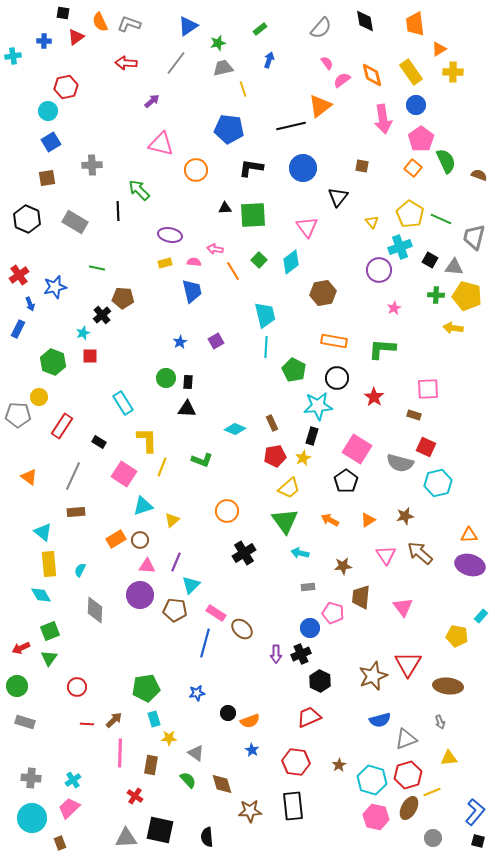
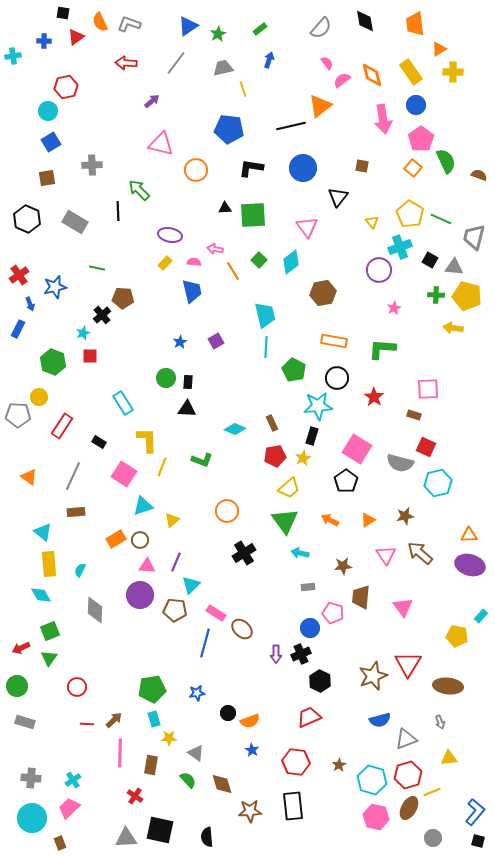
green star at (218, 43): moved 9 px up; rotated 14 degrees counterclockwise
yellow rectangle at (165, 263): rotated 32 degrees counterclockwise
green pentagon at (146, 688): moved 6 px right, 1 px down
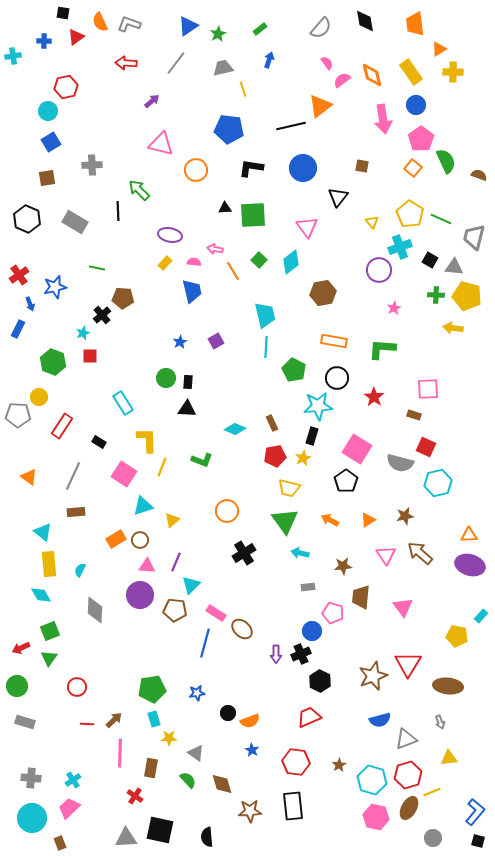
yellow trapezoid at (289, 488): rotated 55 degrees clockwise
blue circle at (310, 628): moved 2 px right, 3 px down
brown rectangle at (151, 765): moved 3 px down
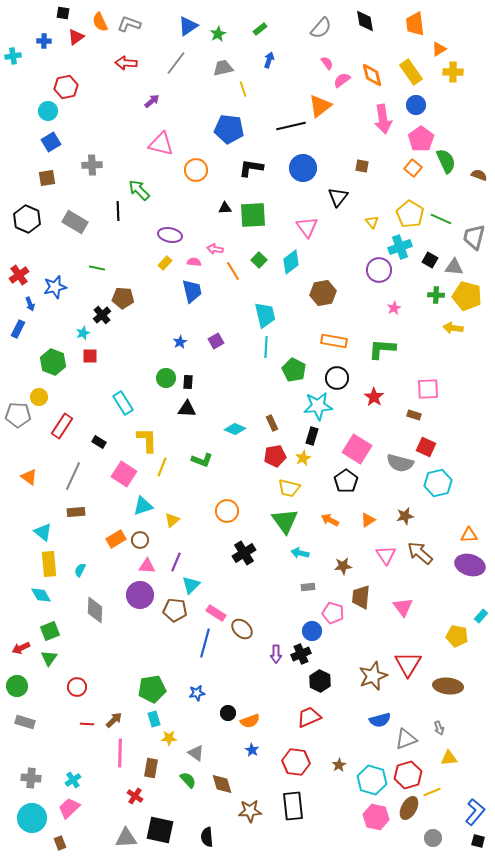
gray arrow at (440, 722): moved 1 px left, 6 px down
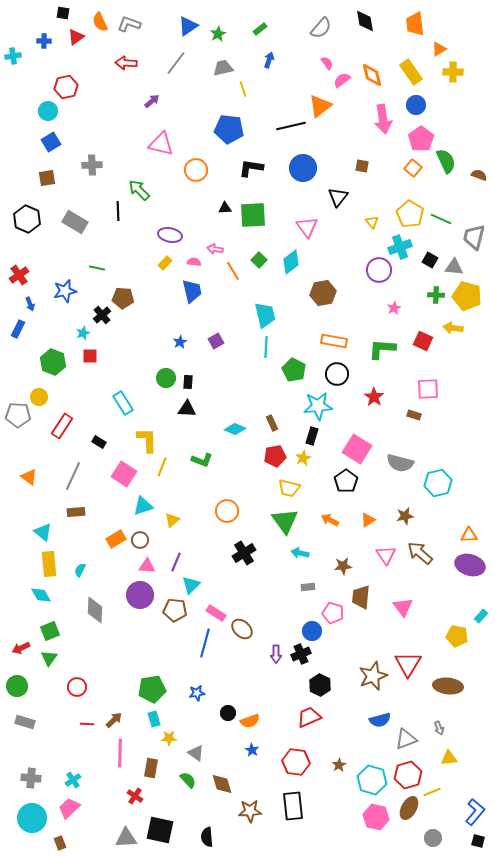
blue star at (55, 287): moved 10 px right, 4 px down
black circle at (337, 378): moved 4 px up
red square at (426, 447): moved 3 px left, 106 px up
black hexagon at (320, 681): moved 4 px down
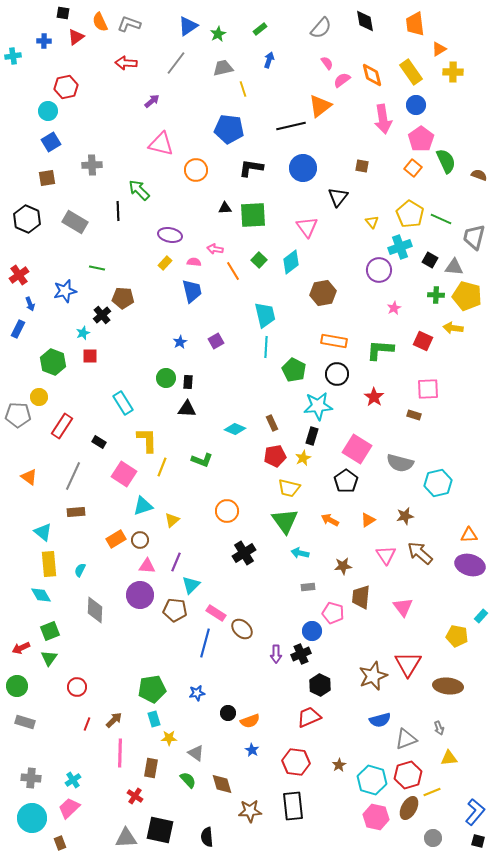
green L-shape at (382, 349): moved 2 px left, 1 px down
red line at (87, 724): rotated 72 degrees counterclockwise
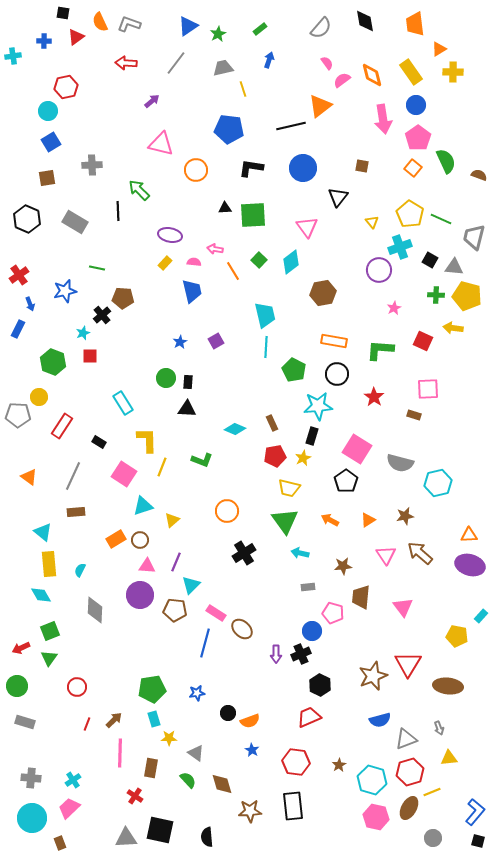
pink pentagon at (421, 139): moved 3 px left, 1 px up
red hexagon at (408, 775): moved 2 px right, 3 px up
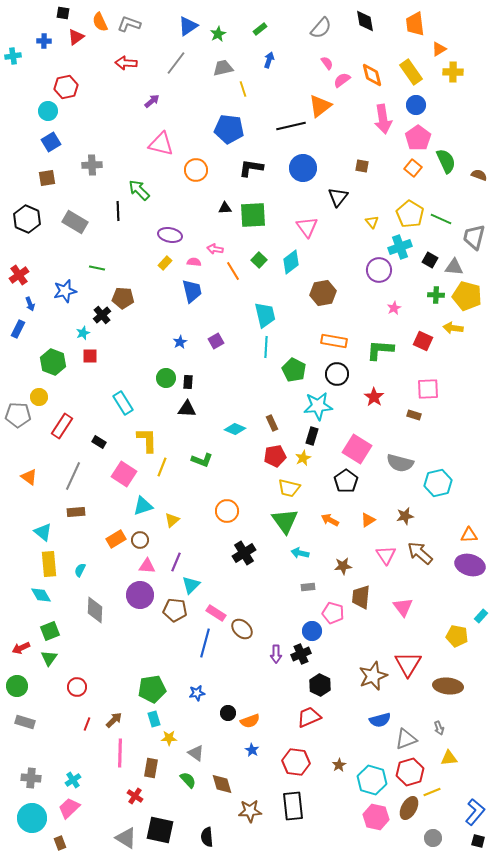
gray triangle at (126, 838): rotated 35 degrees clockwise
